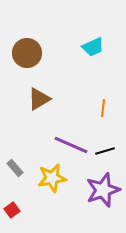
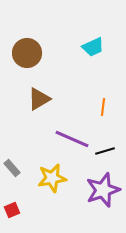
orange line: moved 1 px up
purple line: moved 1 px right, 6 px up
gray rectangle: moved 3 px left
red square: rotated 14 degrees clockwise
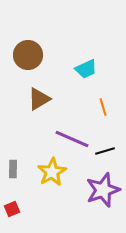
cyan trapezoid: moved 7 px left, 22 px down
brown circle: moved 1 px right, 2 px down
orange line: rotated 24 degrees counterclockwise
gray rectangle: moved 1 px right, 1 px down; rotated 42 degrees clockwise
yellow star: moved 6 px up; rotated 20 degrees counterclockwise
red square: moved 1 px up
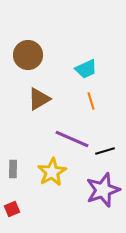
orange line: moved 12 px left, 6 px up
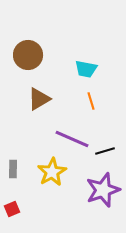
cyan trapezoid: rotated 35 degrees clockwise
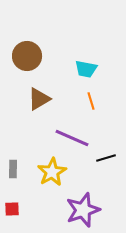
brown circle: moved 1 px left, 1 px down
purple line: moved 1 px up
black line: moved 1 px right, 7 px down
purple star: moved 20 px left, 20 px down
red square: rotated 21 degrees clockwise
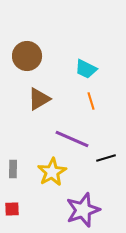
cyan trapezoid: rotated 15 degrees clockwise
purple line: moved 1 px down
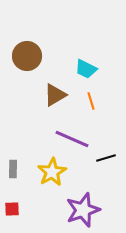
brown triangle: moved 16 px right, 4 px up
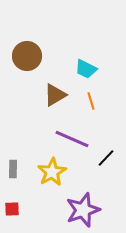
black line: rotated 30 degrees counterclockwise
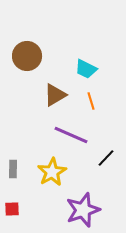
purple line: moved 1 px left, 4 px up
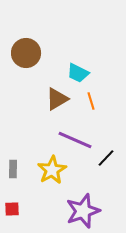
brown circle: moved 1 px left, 3 px up
cyan trapezoid: moved 8 px left, 4 px down
brown triangle: moved 2 px right, 4 px down
purple line: moved 4 px right, 5 px down
yellow star: moved 2 px up
purple star: moved 1 px down
